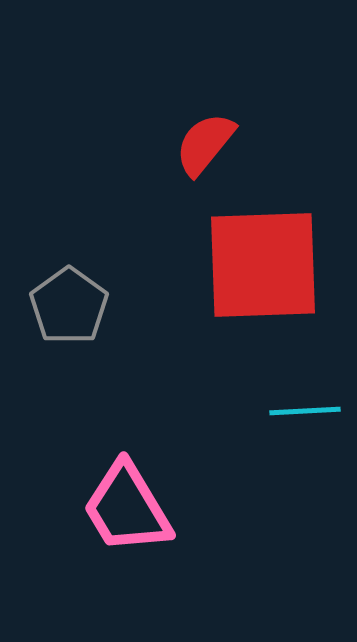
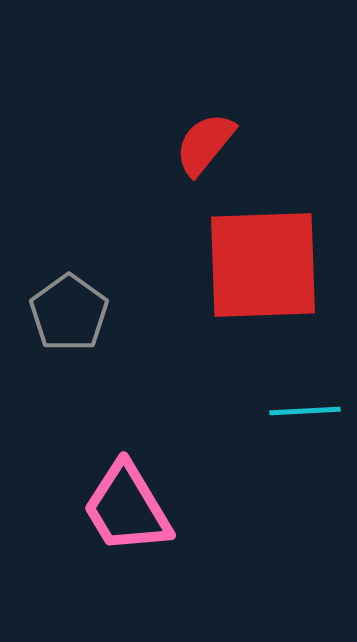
gray pentagon: moved 7 px down
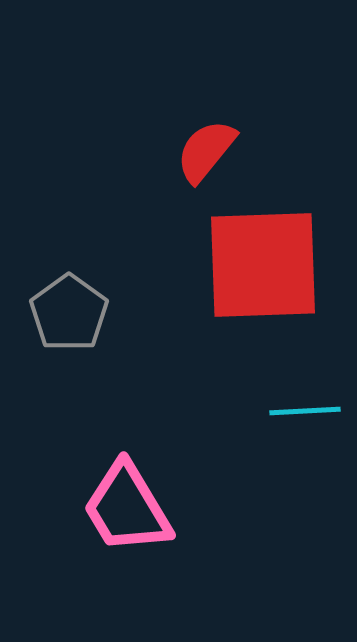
red semicircle: moved 1 px right, 7 px down
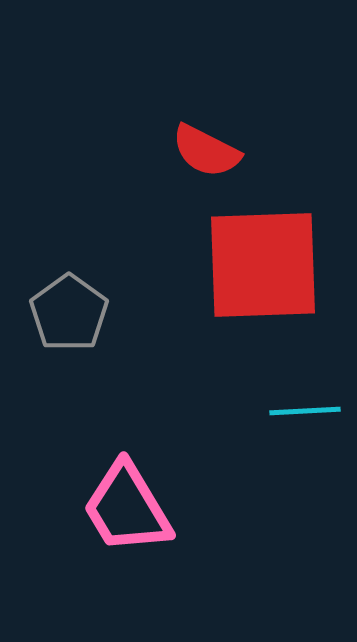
red semicircle: rotated 102 degrees counterclockwise
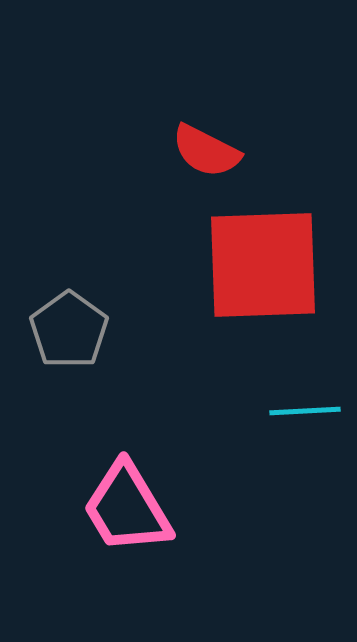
gray pentagon: moved 17 px down
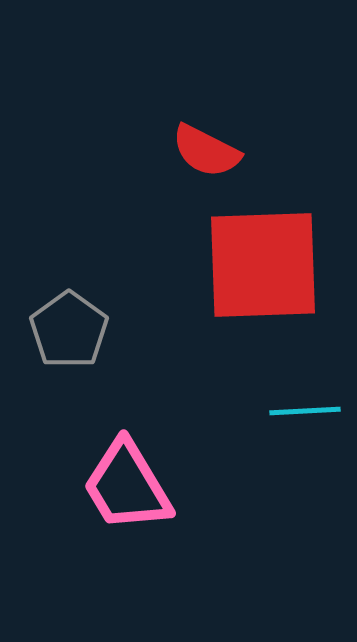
pink trapezoid: moved 22 px up
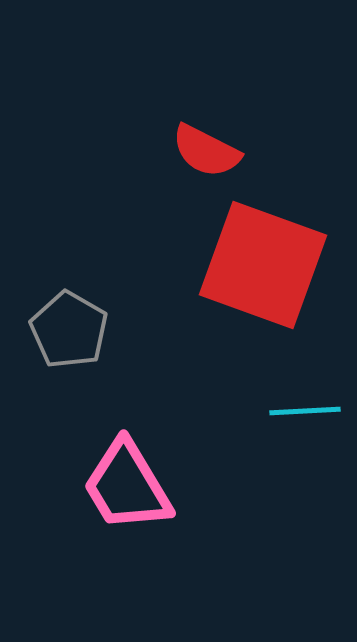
red square: rotated 22 degrees clockwise
gray pentagon: rotated 6 degrees counterclockwise
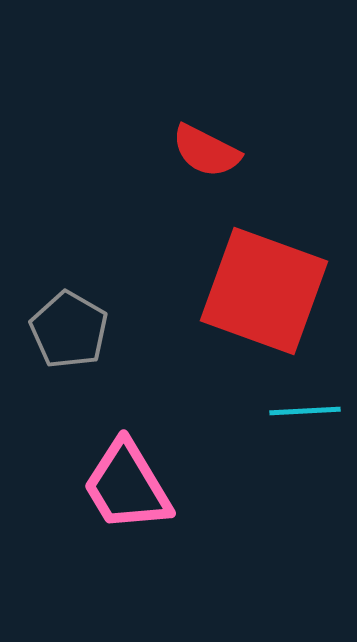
red square: moved 1 px right, 26 px down
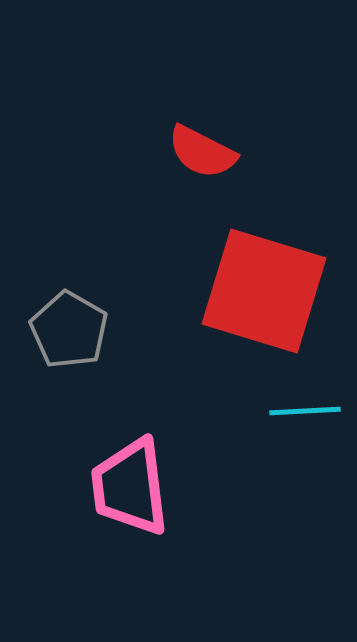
red semicircle: moved 4 px left, 1 px down
red square: rotated 3 degrees counterclockwise
pink trapezoid: moved 3 px right, 1 px down; rotated 24 degrees clockwise
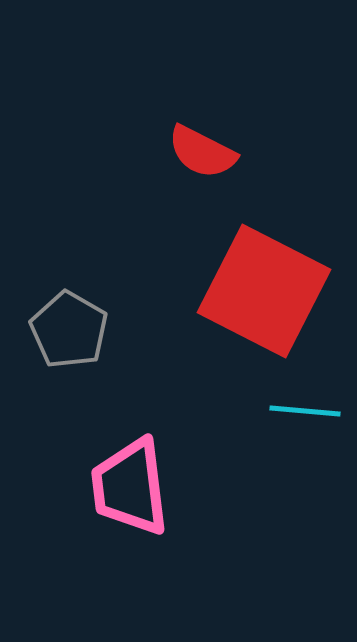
red square: rotated 10 degrees clockwise
cyan line: rotated 8 degrees clockwise
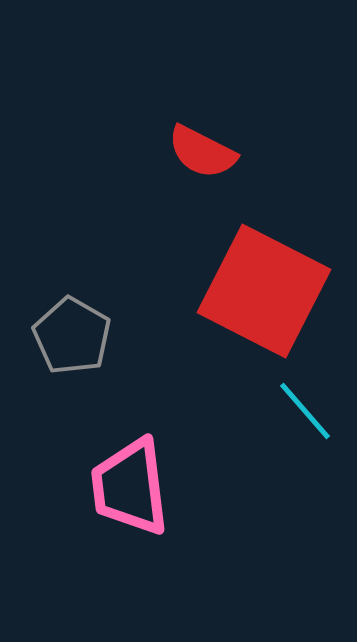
gray pentagon: moved 3 px right, 6 px down
cyan line: rotated 44 degrees clockwise
